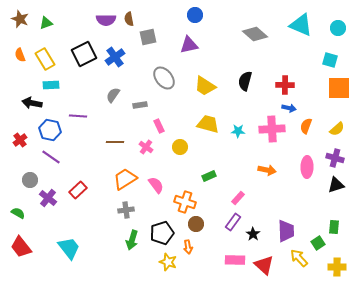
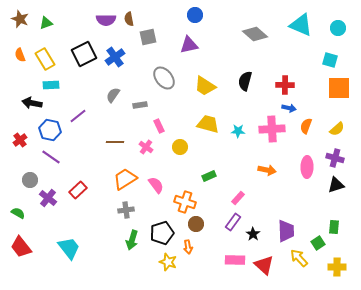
purple line at (78, 116): rotated 42 degrees counterclockwise
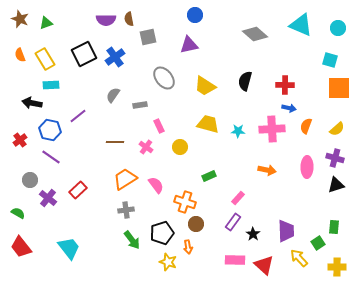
green arrow at (132, 240): rotated 54 degrees counterclockwise
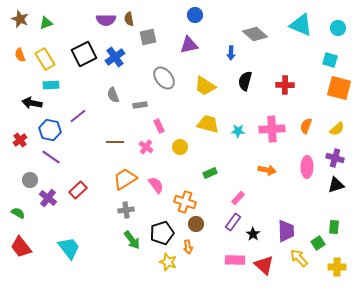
orange square at (339, 88): rotated 15 degrees clockwise
gray semicircle at (113, 95): rotated 56 degrees counterclockwise
blue arrow at (289, 108): moved 58 px left, 55 px up; rotated 80 degrees clockwise
green rectangle at (209, 176): moved 1 px right, 3 px up
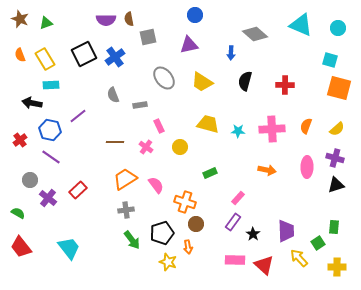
yellow trapezoid at (205, 86): moved 3 px left, 4 px up
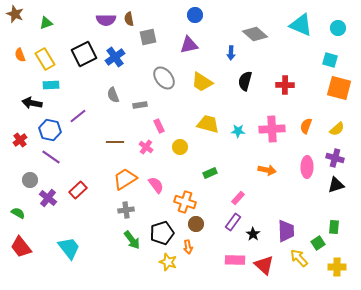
brown star at (20, 19): moved 5 px left, 5 px up
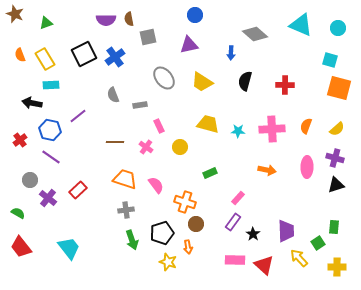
orange trapezoid at (125, 179): rotated 50 degrees clockwise
green arrow at (132, 240): rotated 18 degrees clockwise
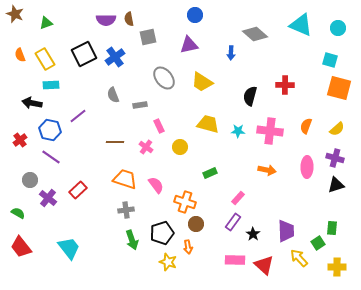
black semicircle at (245, 81): moved 5 px right, 15 px down
pink cross at (272, 129): moved 2 px left, 2 px down; rotated 10 degrees clockwise
green rectangle at (334, 227): moved 2 px left, 1 px down
